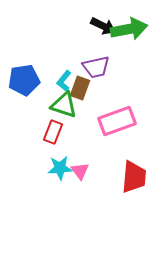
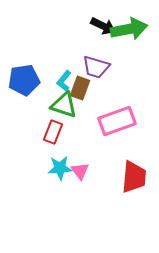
purple trapezoid: rotated 28 degrees clockwise
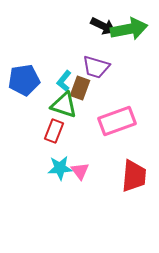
red rectangle: moved 1 px right, 1 px up
red trapezoid: moved 1 px up
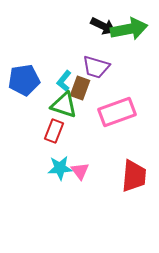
pink rectangle: moved 9 px up
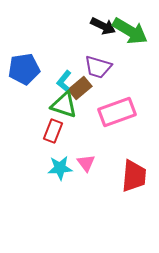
green arrow: moved 1 px right, 2 px down; rotated 42 degrees clockwise
purple trapezoid: moved 2 px right
blue pentagon: moved 11 px up
brown rectangle: rotated 30 degrees clockwise
red rectangle: moved 1 px left
pink triangle: moved 6 px right, 8 px up
